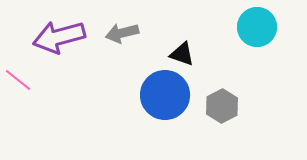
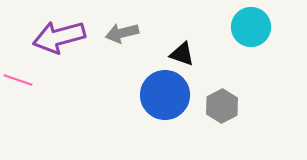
cyan circle: moved 6 px left
pink line: rotated 20 degrees counterclockwise
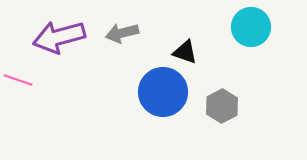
black triangle: moved 3 px right, 2 px up
blue circle: moved 2 px left, 3 px up
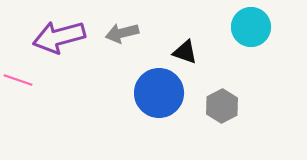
blue circle: moved 4 px left, 1 px down
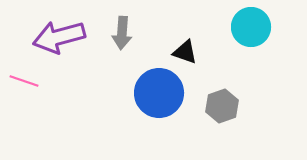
gray arrow: rotated 72 degrees counterclockwise
pink line: moved 6 px right, 1 px down
gray hexagon: rotated 8 degrees clockwise
